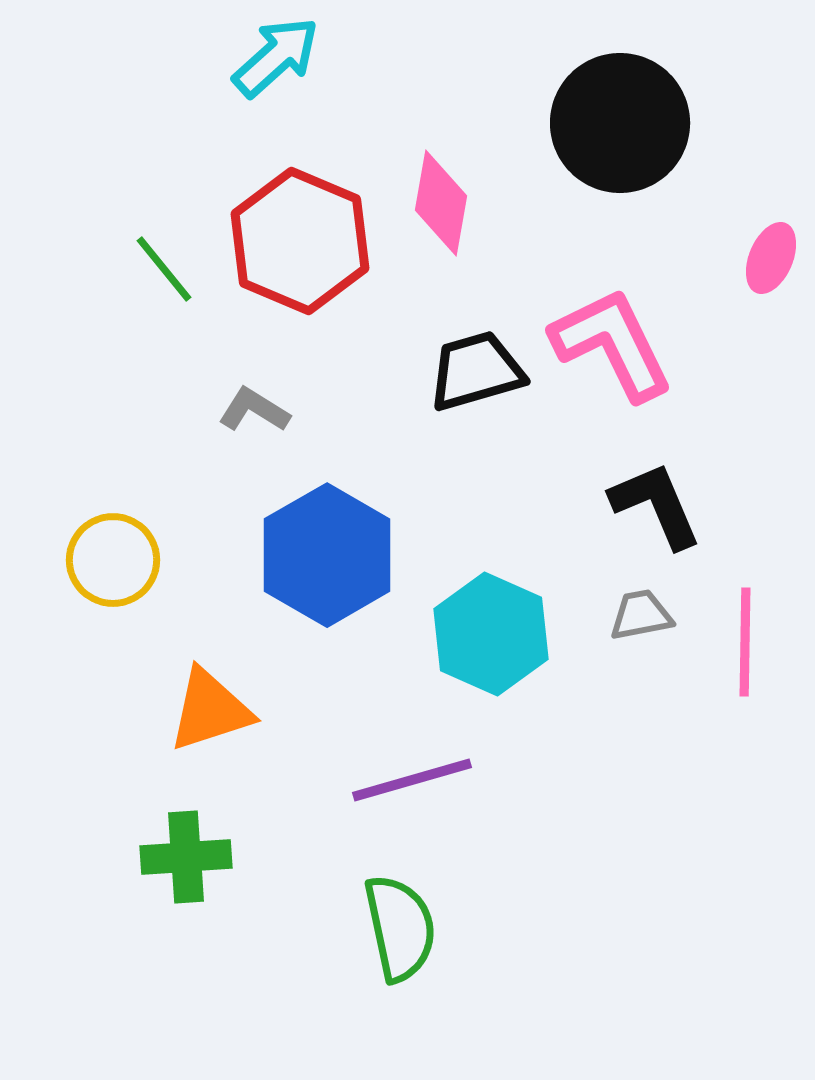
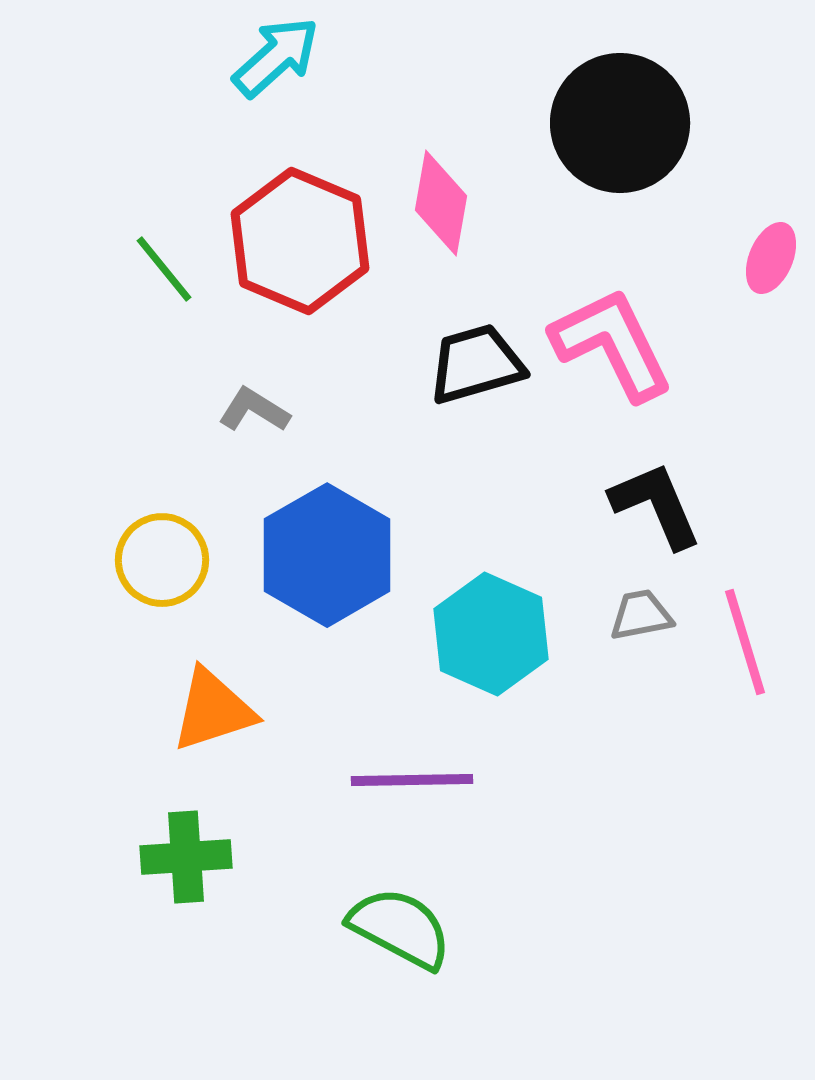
black trapezoid: moved 7 px up
yellow circle: moved 49 px right
pink line: rotated 18 degrees counterclockwise
orange triangle: moved 3 px right
purple line: rotated 15 degrees clockwise
green semicircle: rotated 50 degrees counterclockwise
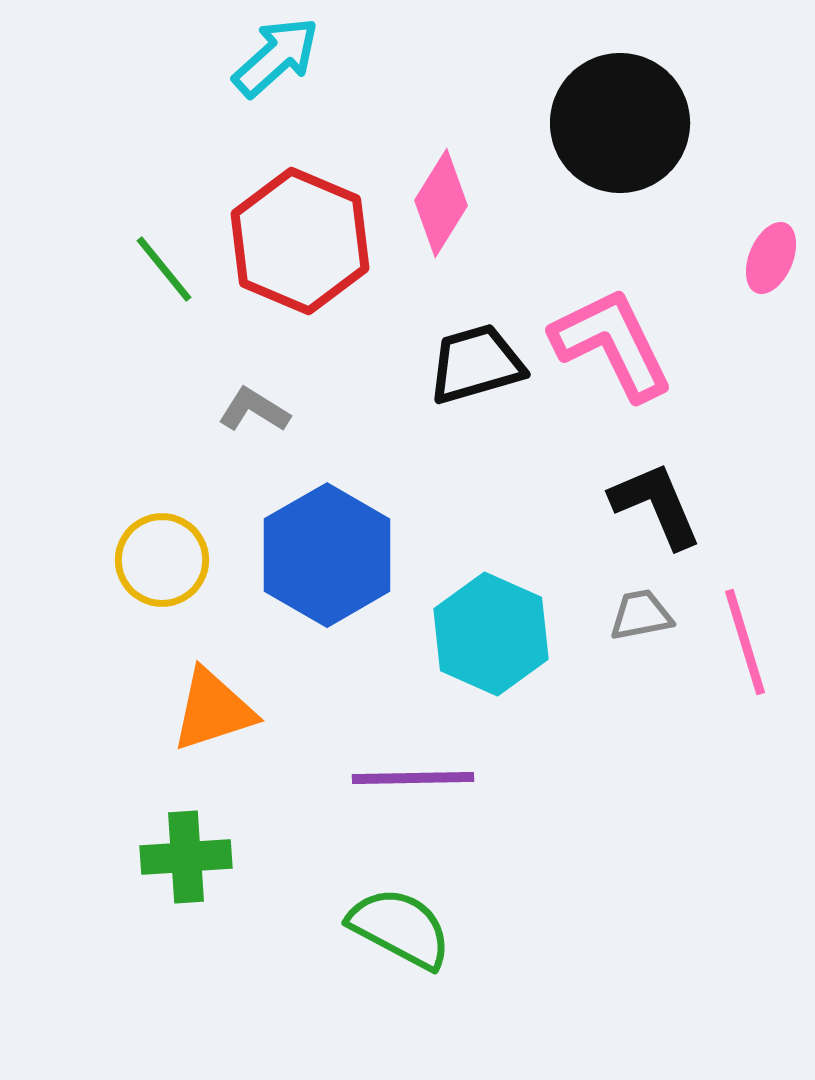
pink diamond: rotated 22 degrees clockwise
purple line: moved 1 px right, 2 px up
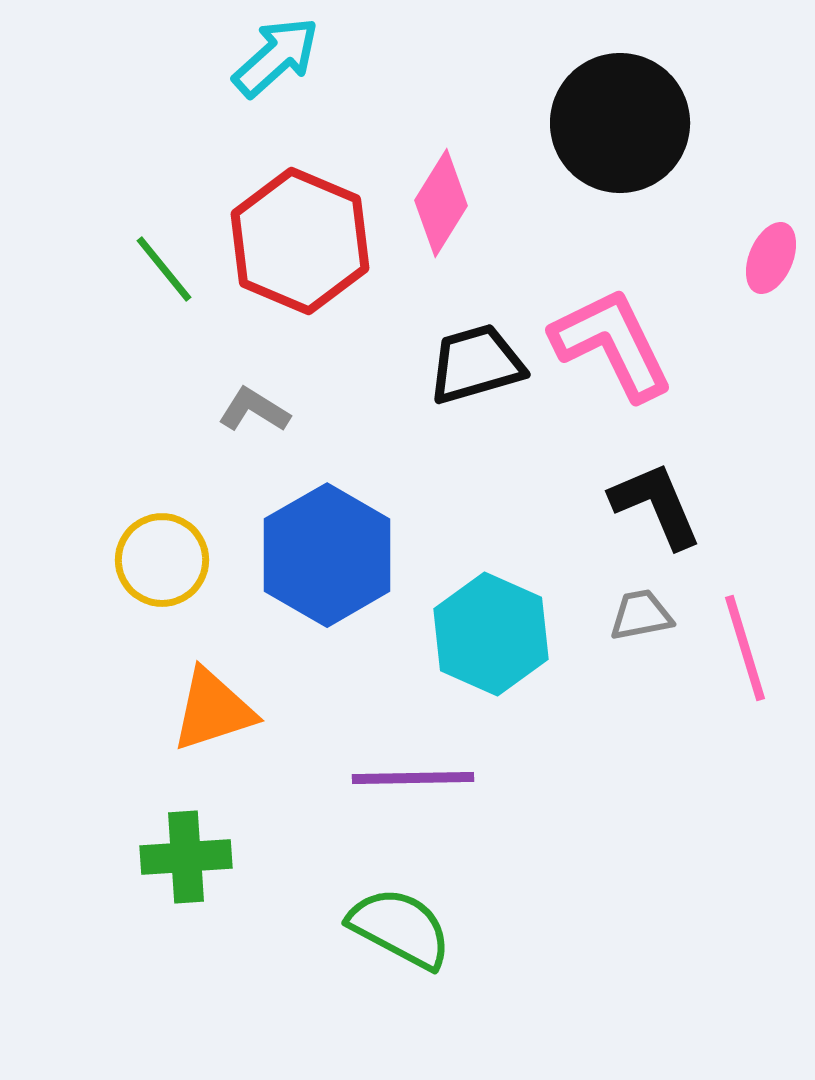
pink line: moved 6 px down
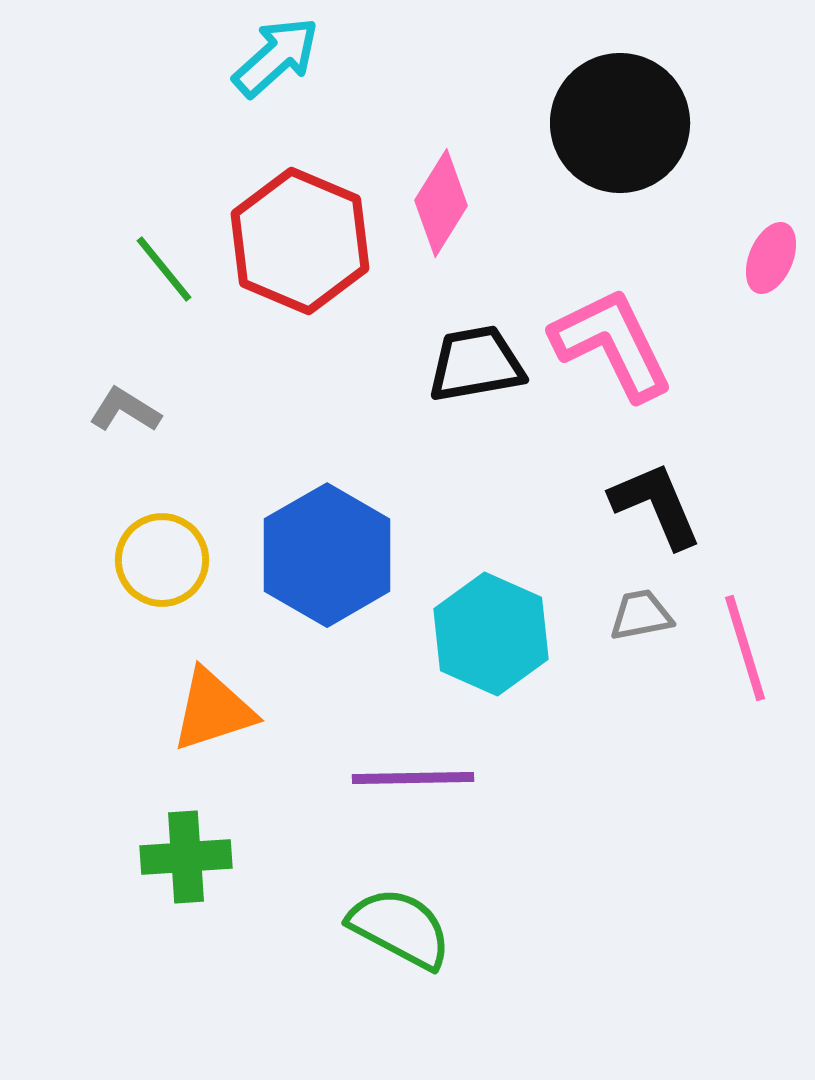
black trapezoid: rotated 6 degrees clockwise
gray L-shape: moved 129 px left
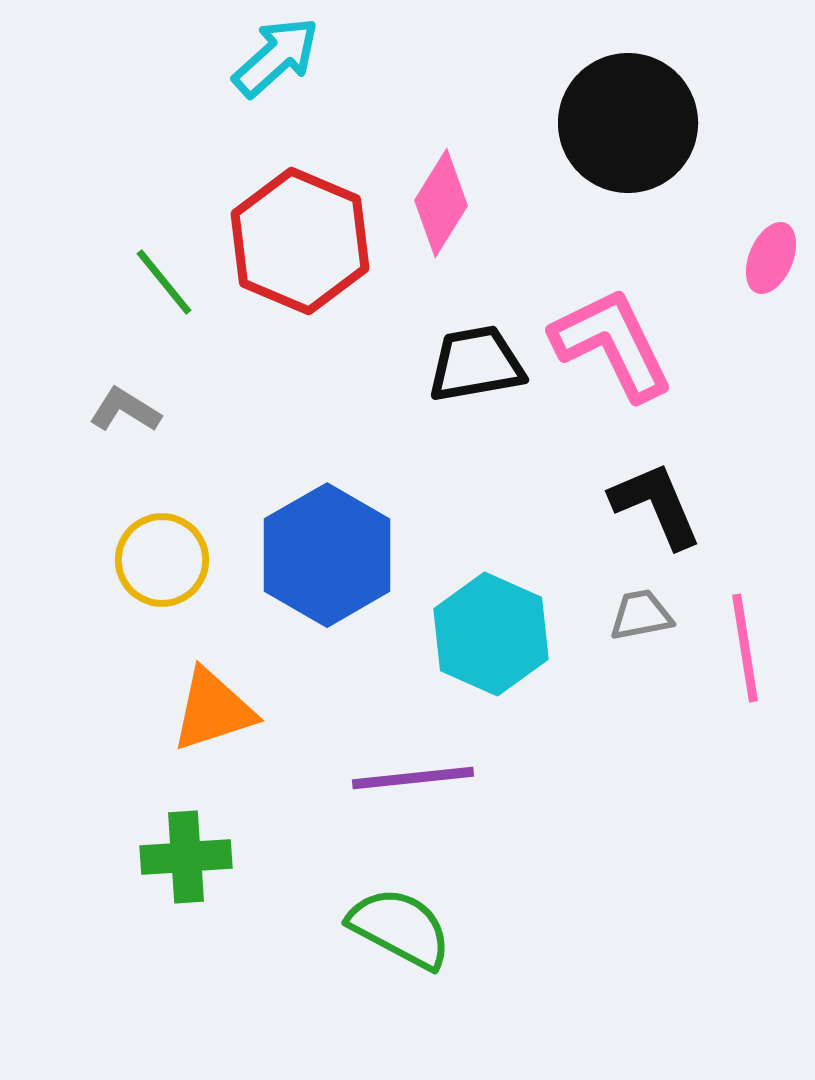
black circle: moved 8 px right
green line: moved 13 px down
pink line: rotated 8 degrees clockwise
purple line: rotated 5 degrees counterclockwise
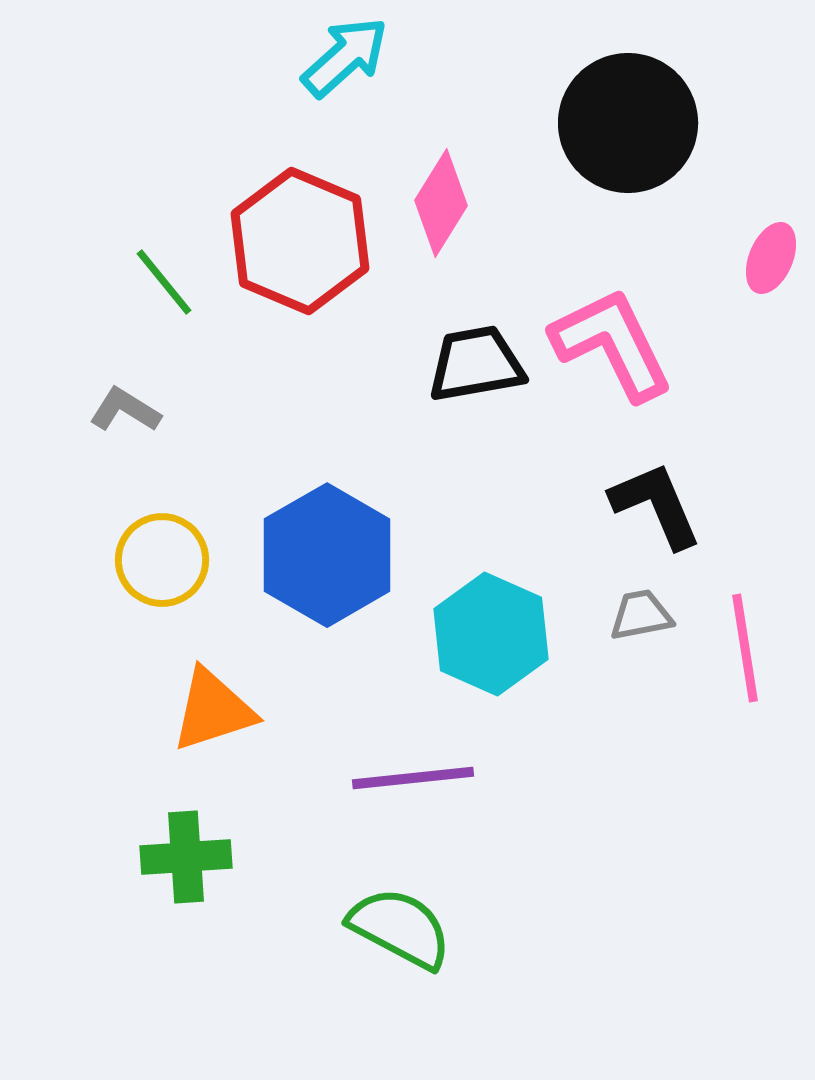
cyan arrow: moved 69 px right
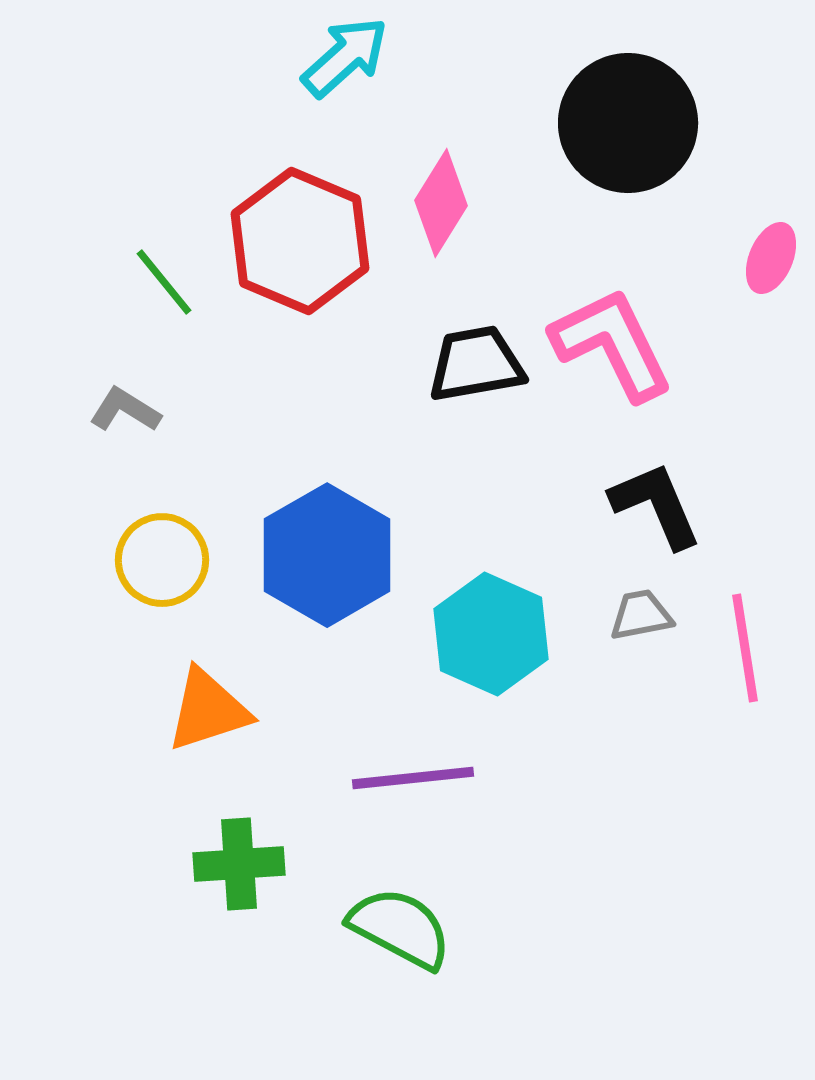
orange triangle: moved 5 px left
green cross: moved 53 px right, 7 px down
